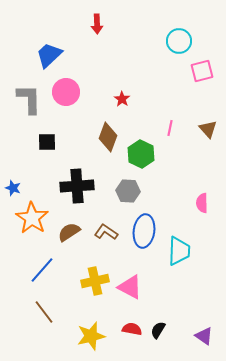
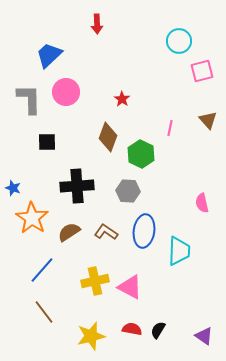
brown triangle: moved 9 px up
pink semicircle: rotated 12 degrees counterclockwise
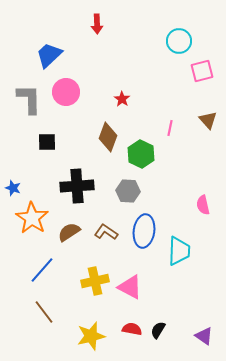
pink semicircle: moved 1 px right, 2 px down
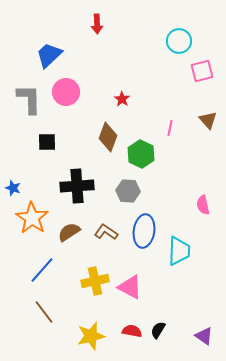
red semicircle: moved 2 px down
